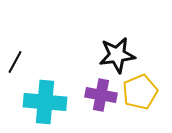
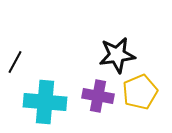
purple cross: moved 3 px left, 1 px down
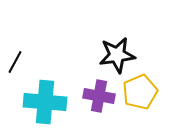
purple cross: moved 1 px right
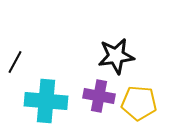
black star: moved 1 px left, 1 px down
yellow pentagon: moved 1 px left, 11 px down; rotated 28 degrees clockwise
cyan cross: moved 1 px right, 1 px up
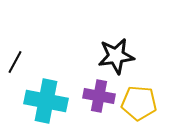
cyan cross: rotated 6 degrees clockwise
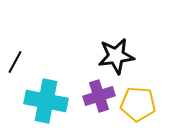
purple cross: rotated 28 degrees counterclockwise
yellow pentagon: moved 1 px left, 1 px down
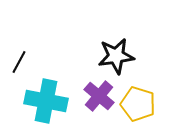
black line: moved 4 px right
purple cross: rotated 32 degrees counterclockwise
yellow pentagon: rotated 12 degrees clockwise
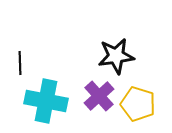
black line: moved 1 px right, 1 px down; rotated 30 degrees counterclockwise
purple cross: rotated 8 degrees clockwise
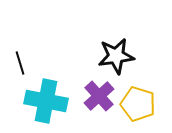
black line: rotated 15 degrees counterclockwise
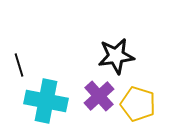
black line: moved 1 px left, 2 px down
